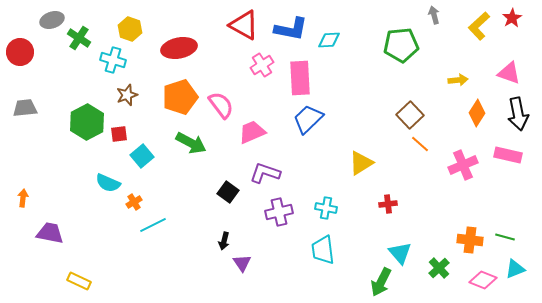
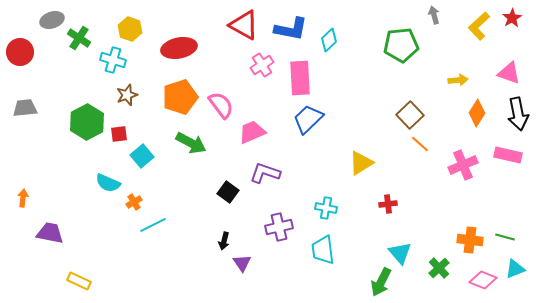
cyan diamond at (329, 40): rotated 40 degrees counterclockwise
purple cross at (279, 212): moved 15 px down
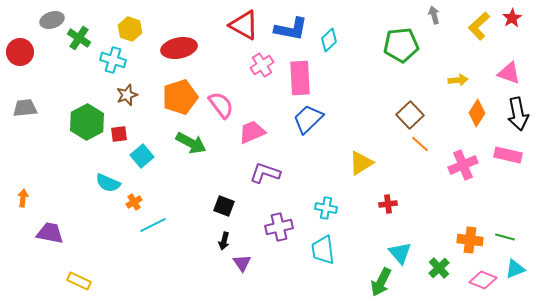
black square at (228, 192): moved 4 px left, 14 px down; rotated 15 degrees counterclockwise
